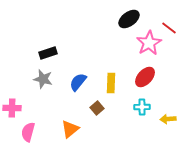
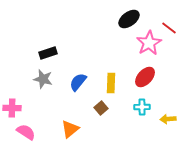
brown square: moved 4 px right
pink semicircle: moved 2 px left; rotated 108 degrees clockwise
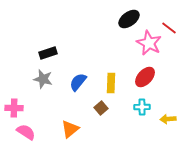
pink star: rotated 15 degrees counterclockwise
pink cross: moved 2 px right
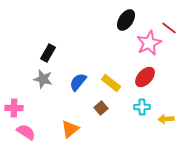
black ellipse: moved 3 px left, 1 px down; rotated 20 degrees counterclockwise
pink star: rotated 20 degrees clockwise
black rectangle: rotated 42 degrees counterclockwise
yellow rectangle: rotated 54 degrees counterclockwise
yellow arrow: moved 2 px left
